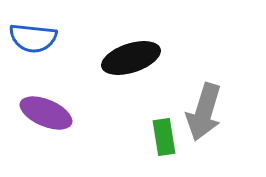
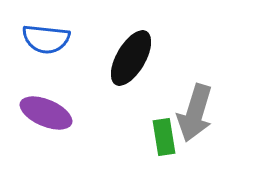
blue semicircle: moved 13 px right, 1 px down
black ellipse: rotated 42 degrees counterclockwise
gray arrow: moved 9 px left, 1 px down
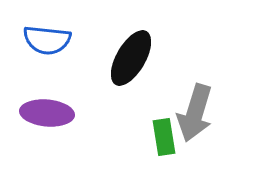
blue semicircle: moved 1 px right, 1 px down
purple ellipse: moved 1 px right; rotated 18 degrees counterclockwise
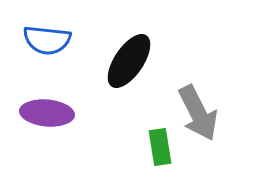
black ellipse: moved 2 px left, 3 px down; rotated 4 degrees clockwise
gray arrow: moved 3 px right; rotated 44 degrees counterclockwise
green rectangle: moved 4 px left, 10 px down
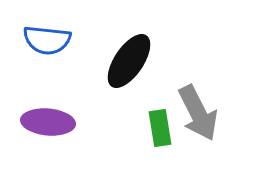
purple ellipse: moved 1 px right, 9 px down
green rectangle: moved 19 px up
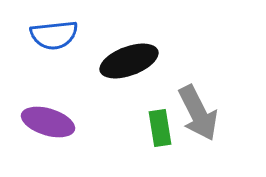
blue semicircle: moved 7 px right, 5 px up; rotated 12 degrees counterclockwise
black ellipse: rotated 36 degrees clockwise
purple ellipse: rotated 12 degrees clockwise
